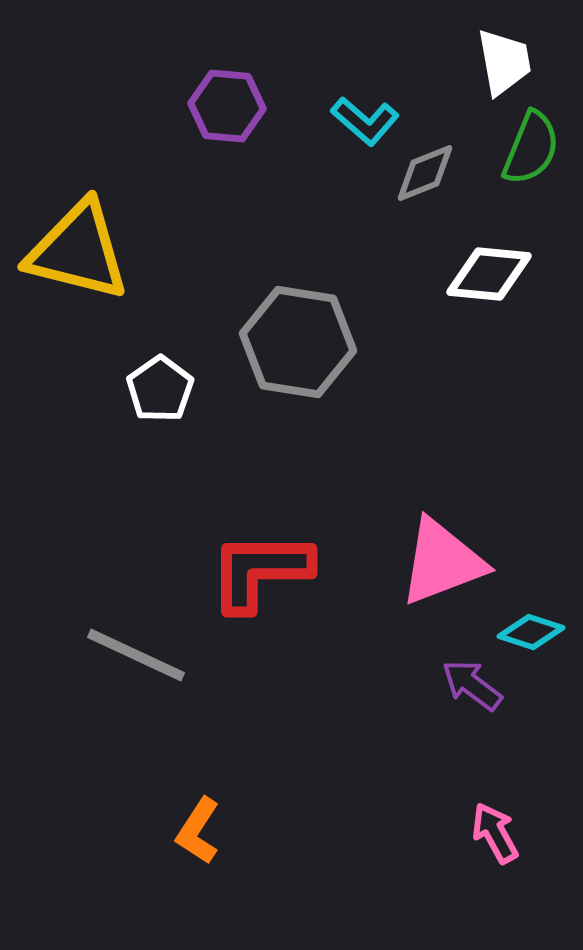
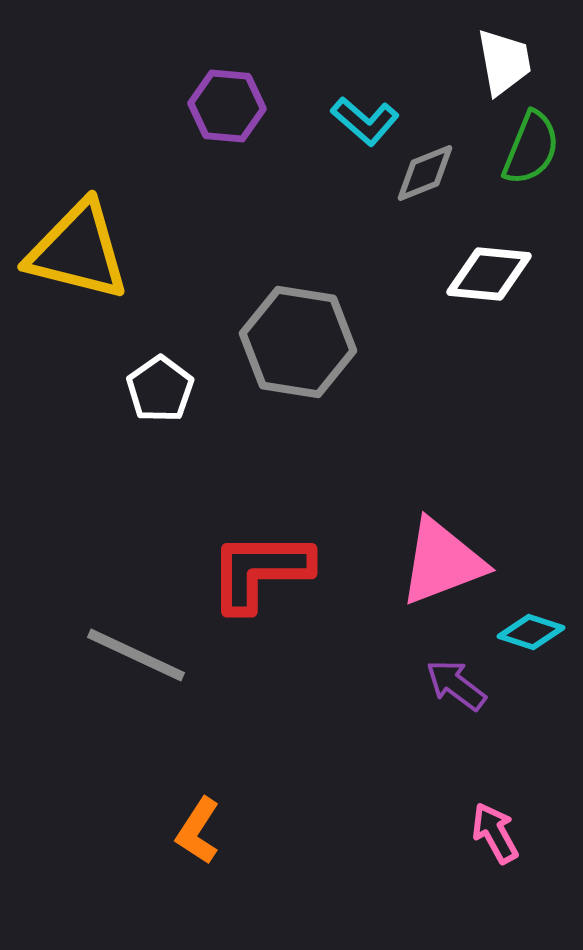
purple arrow: moved 16 px left
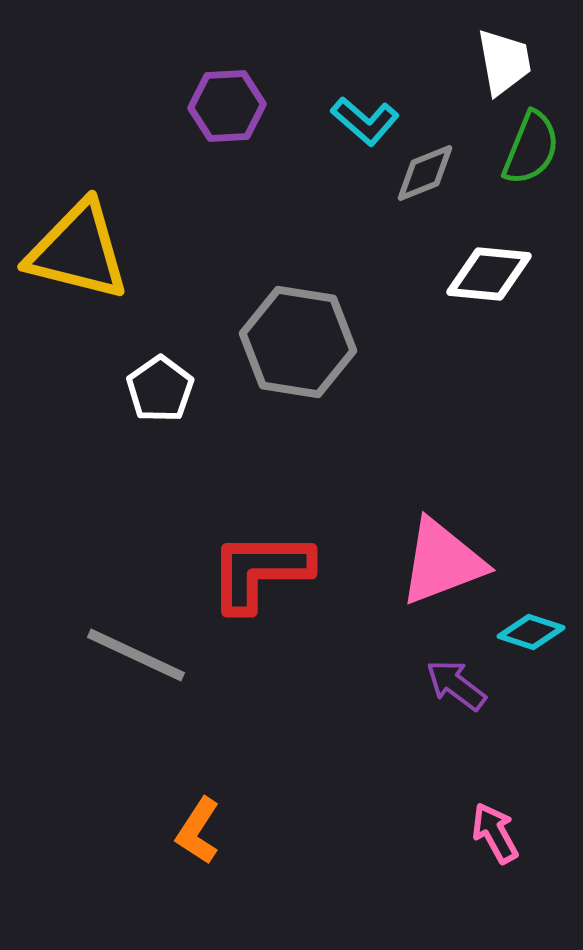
purple hexagon: rotated 8 degrees counterclockwise
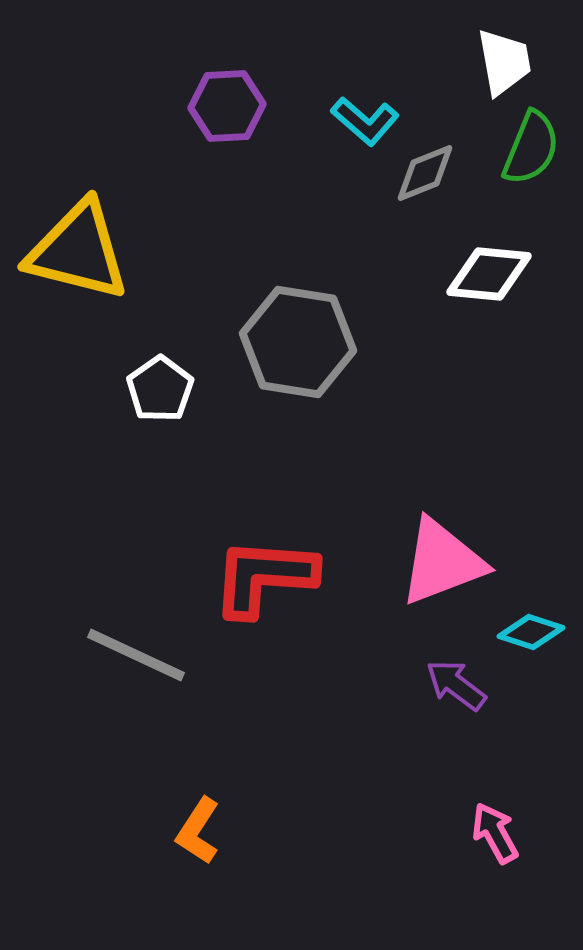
red L-shape: moved 4 px right, 6 px down; rotated 4 degrees clockwise
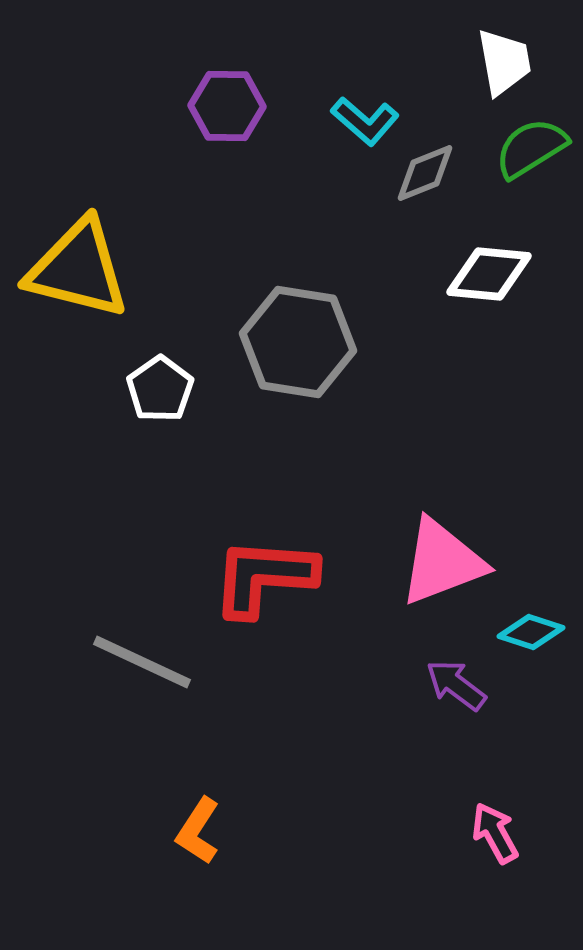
purple hexagon: rotated 4 degrees clockwise
green semicircle: rotated 144 degrees counterclockwise
yellow triangle: moved 18 px down
gray line: moved 6 px right, 7 px down
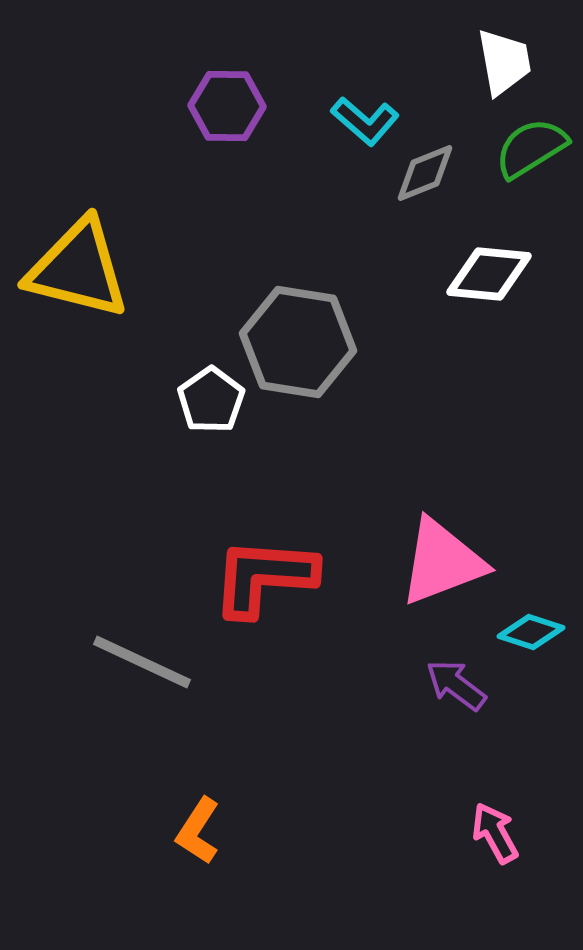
white pentagon: moved 51 px right, 11 px down
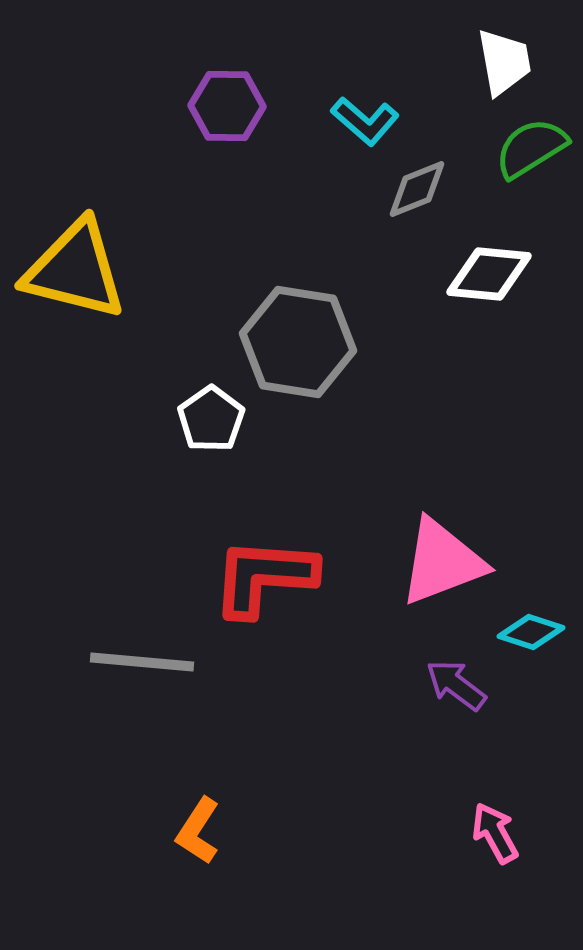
gray diamond: moved 8 px left, 16 px down
yellow triangle: moved 3 px left, 1 px down
white pentagon: moved 19 px down
gray line: rotated 20 degrees counterclockwise
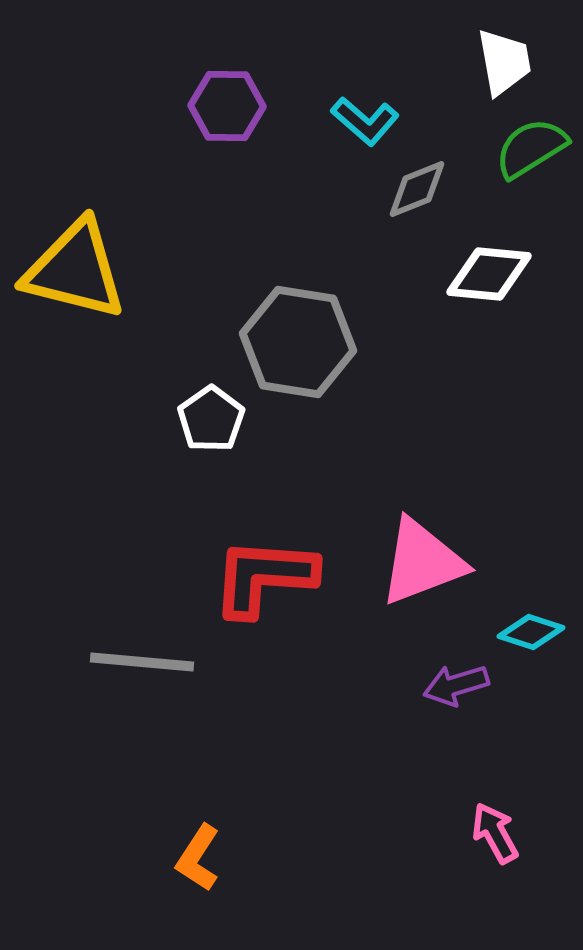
pink triangle: moved 20 px left
purple arrow: rotated 54 degrees counterclockwise
orange L-shape: moved 27 px down
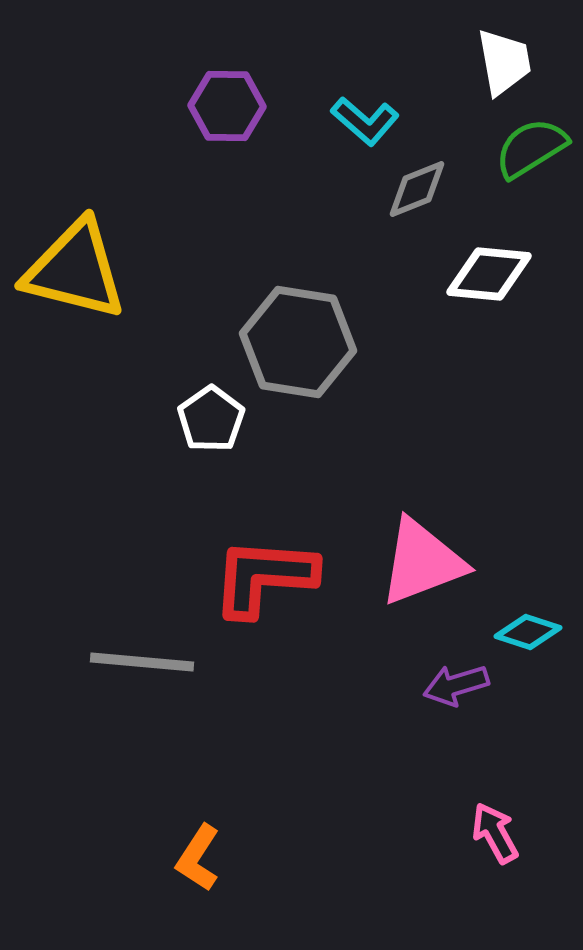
cyan diamond: moved 3 px left
